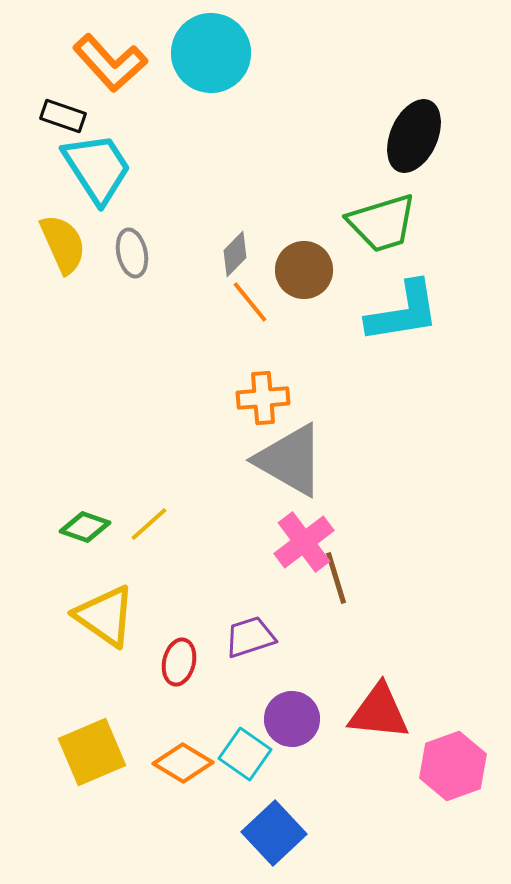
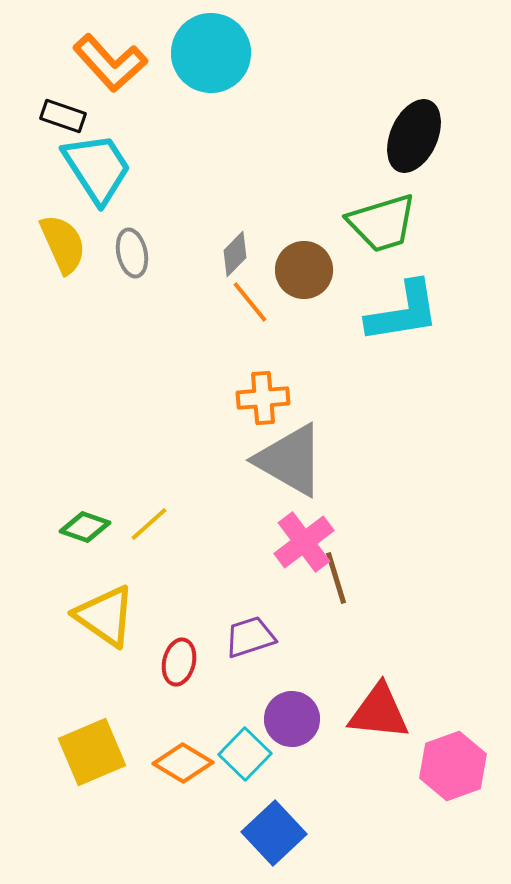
cyan square: rotated 9 degrees clockwise
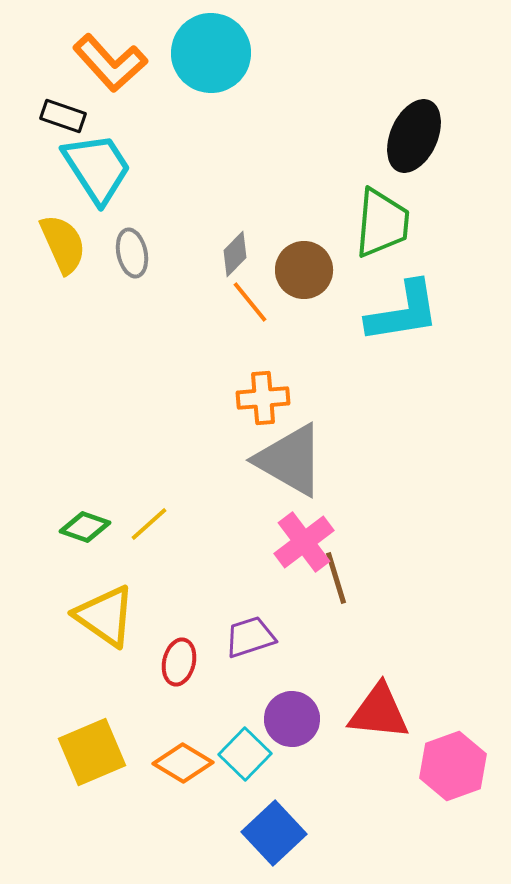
green trapezoid: rotated 68 degrees counterclockwise
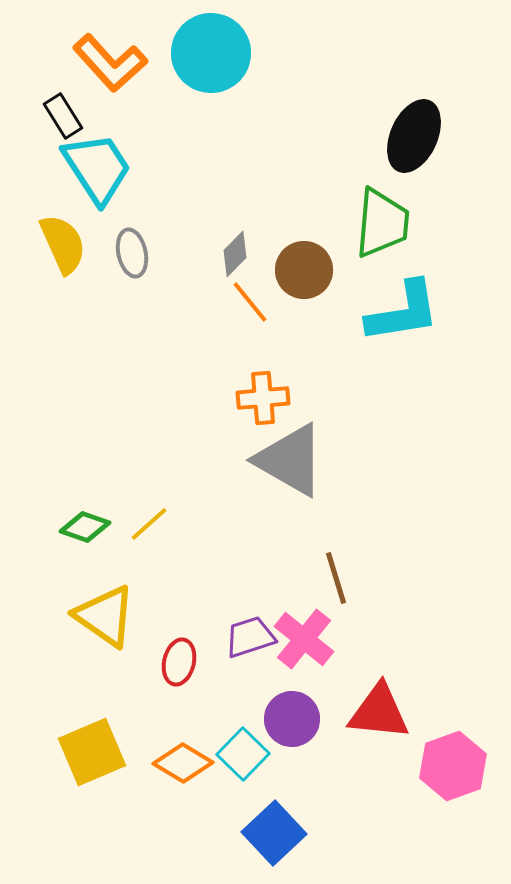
black rectangle: rotated 39 degrees clockwise
pink cross: moved 97 px down; rotated 14 degrees counterclockwise
cyan square: moved 2 px left
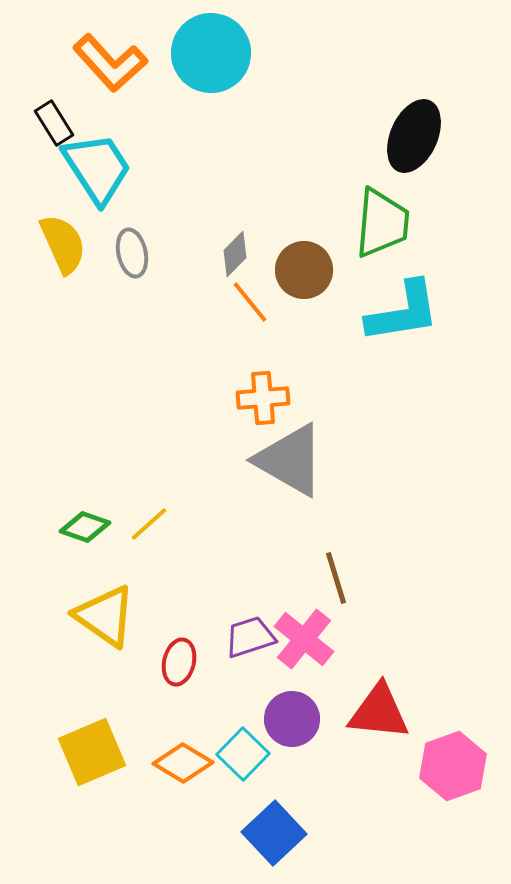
black rectangle: moved 9 px left, 7 px down
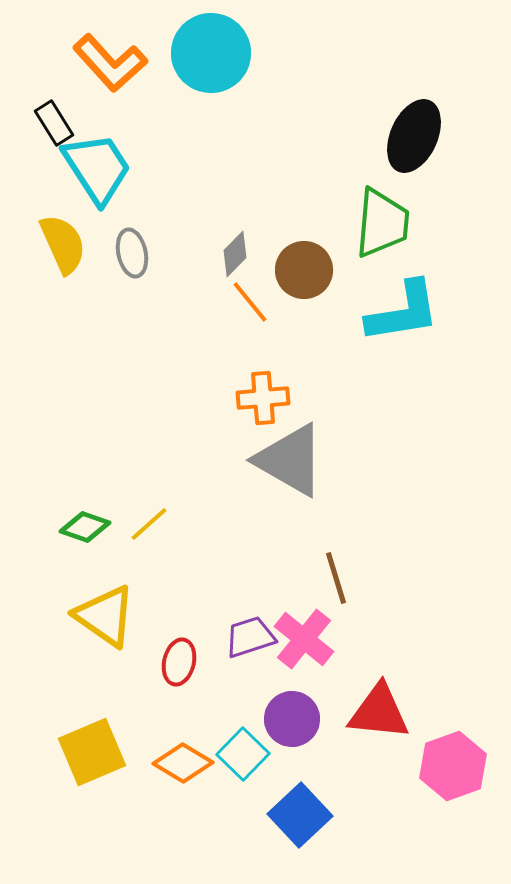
blue square: moved 26 px right, 18 px up
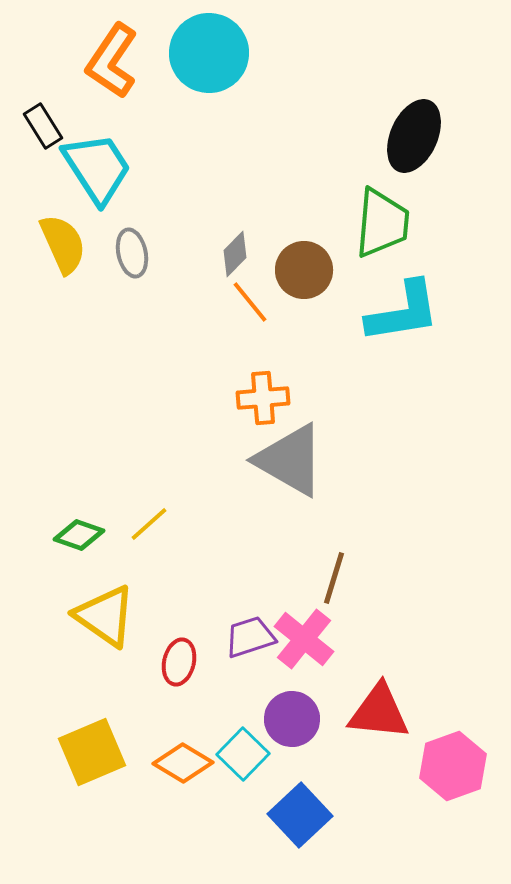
cyan circle: moved 2 px left
orange L-shape: moved 2 px right, 2 px up; rotated 76 degrees clockwise
black rectangle: moved 11 px left, 3 px down
green diamond: moved 6 px left, 8 px down
brown line: moved 2 px left; rotated 34 degrees clockwise
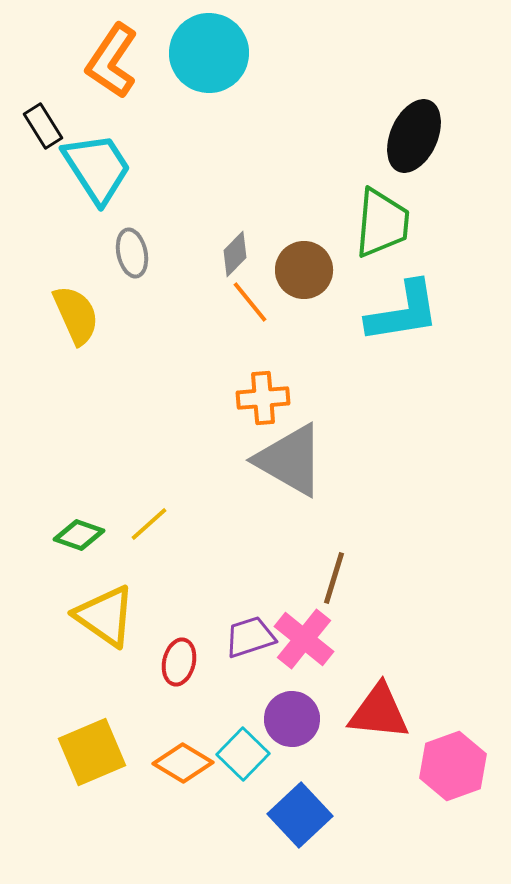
yellow semicircle: moved 13 px right, 71 px down
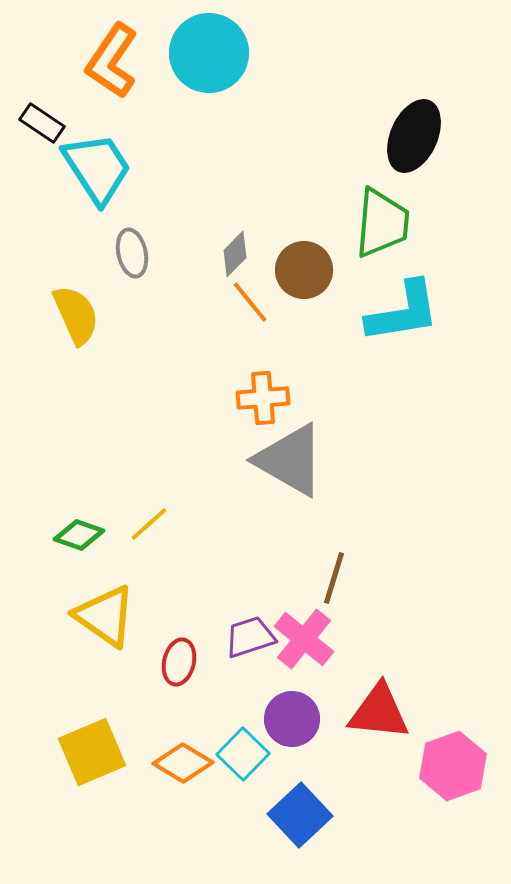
black rectangle: moved 1 px left, 3 px up; rotated 24 degrees counterclockwise
